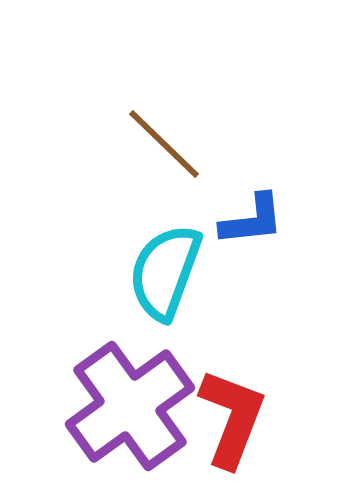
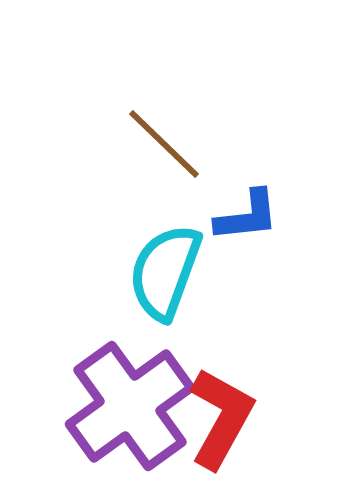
blue L-shape: moved 5 px left, 4 px up
red L-shape: moved 11 px left; rotated 8 degrees clockwise
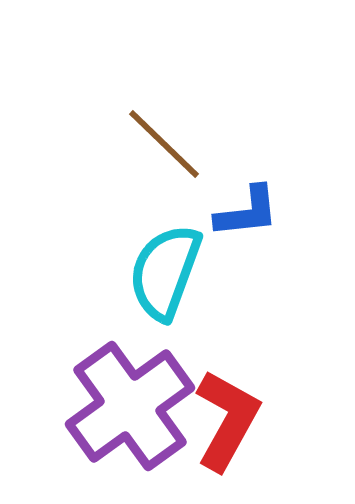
blue L-shape: moved 4 px up
red L-shape: moved 6 px right, 2 px down
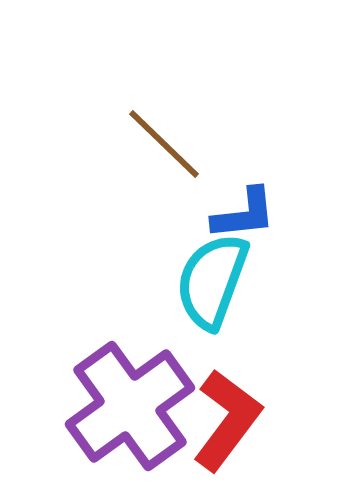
blue L-shape: moved 3 px left, 2 px down
cyan semicircle: moved 47 px right, 9 px down
red L-shape: rotated 8 degrees clockwise
